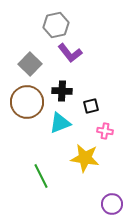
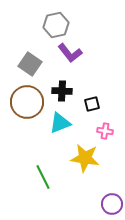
gray square: rotated 10 degrees counterclockwise
black square: moved 1 px right, 2 px up
green line: moved 2 px right, 1 px down
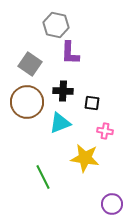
gray hexagon: rotated 25 degrees clockwise
purple L-shape: rotated 40 degrees clockwise
black cross: moved 1 px right
black square: moved 1 px up; rotated 21 degrees clockwise
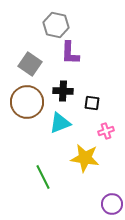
pink cross: moved 1 px right; rotated 28 degrees counterclockwise
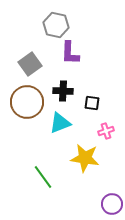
gray square: rotated 20 degrees clockwise
green line: rotated 10 degrees counterclockwise
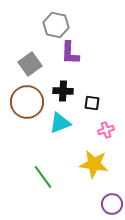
pink cross: moved 1 px up
yellow star: moved 9 px right, 6 px down
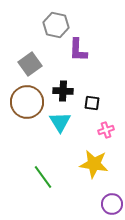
purple L-shape: moved 8 px right, 3 px up
cyan triangle: moved 1 px up; rotated 40 degrees counterclockwise
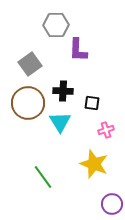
gray hexagon: rotated 15 degrees counterclockwise
brown circle: moved 1 px right, 1 px down
yellow star: rotated 12 degrees clockwise
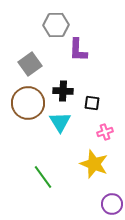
pink cross: moved 1 px left, 2 px down
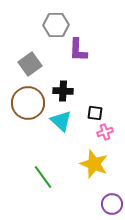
black square: moved 3 px right, 10 px down
cyan triangle: moved 1 px right, 1 px up; rotated 15 degrees counterclockwise
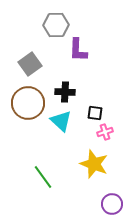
black cross: moved 2 px right, 1 px down
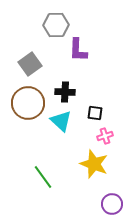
pink cross: moved 4 px down
